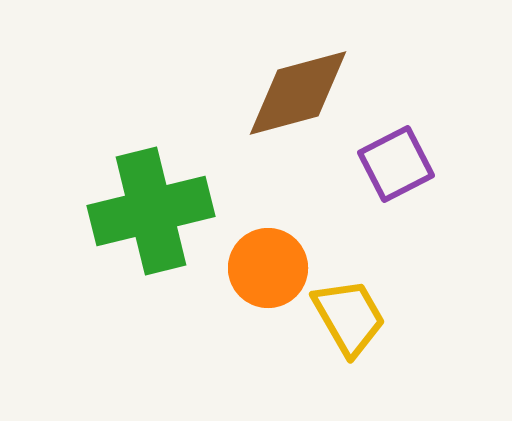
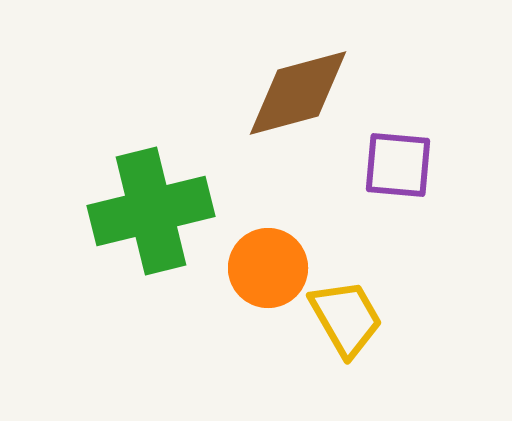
purple square: moved 2 px right, 1 px down; rotated 32 degrees clockwise
yellow trapezoid: moved 3 px left, 1 px down
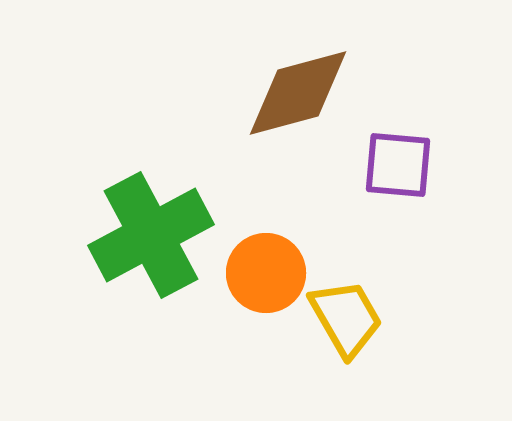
green cross: moved 24 px down; rotated 14 degrees counterclockwise
orange circle: moved 2 px left, 5 px down
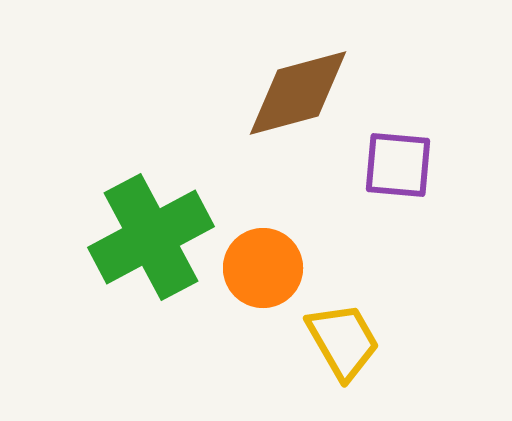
green cross: moved 2 px down
orange circle: moved 3 px left, 5 px up
yellow trapezoid: moved 3 px left, 23 px down
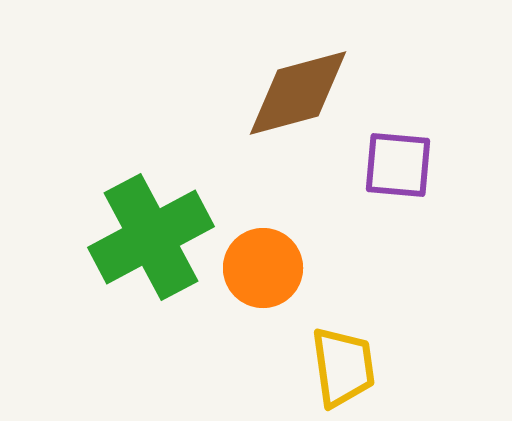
yellow trapezoid: moved 26 px down; rotated 22 degrees clockwise
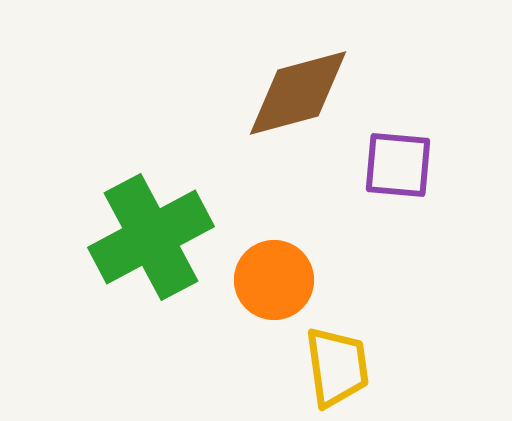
orange circle: moved 11 px right, 12 px down
yellow trapezoid: moved 6 px left
